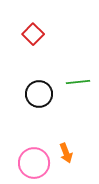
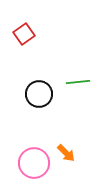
red square: moved 9 px left; rotated 10 degrees clockwise
orange arrow: rotated 24 degrees counterclockwise
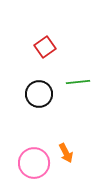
red square: moved 21 px right, 13 px down
orange arrow: rotated 18 degrees clockwise
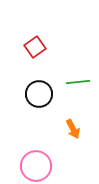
red square: moved 10 px left
orange arrow: moved 7 px right, 24 px up
pink circle: moved 2 px right, 3 px down
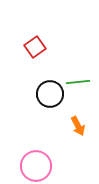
black circle: moved 11 px right
orange arrow: moved 5 px right, 3 px up
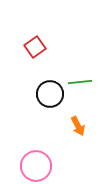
green line: moved 2 px right
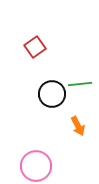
green line: moved 2 px down
black circle: moved 2 px right
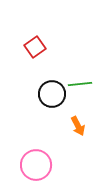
pink circle: moved 1 px up
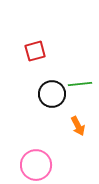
red square: moved 4 px down; rotated 20 degrees clockwise
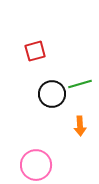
green line: rotated 10 degrees counterclockwise
orange arrow: moved 2 px right; rotated 24 degrees clockwise
